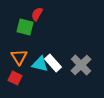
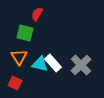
green square: moved 6 px down
red square: moved 5 px down
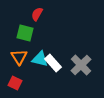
cyan triangle: moved 5 px up
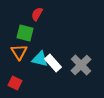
orange triangle: moved 5 px up
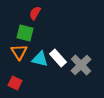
red semicircle: moved 2 px left, 1 px up
white rectangle: moved 5 px right, 5 px up
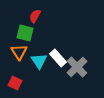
red semicircle: moved 3 px down
cyan triangle: moved 1 px left, 2 px down; rotated 42 degrees clockwise
gray cross: moved 4 px left, 2 px down
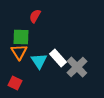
green square: moved 4 px left, 4 px down; rotated 12 degrees counterclockwise
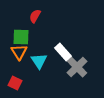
white rectangle: moved 5 px right, 6 px up
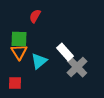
green square: moved 2 px left, 2 px down
white rectangle: moved 2 px right
cyan triangle: rotated 24 degrees clockwise
red square: rotated 24 degrees counterclockwise
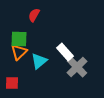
red semicircle: moved 1 px left, 1 px up
orange triangle: rotated 18 degrees clockwise
red square: moved 3 px left
